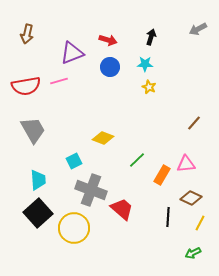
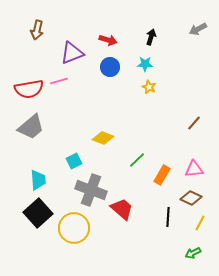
brown arrow: moved 10 px right, 4 px up
red semicircle: moved 3 px right, 3 px down
gray trapezoid: moved 2 px left, 3 px up; rotated 80 degrees clockwise
pink triangle: moved 8 px right, 5 px down
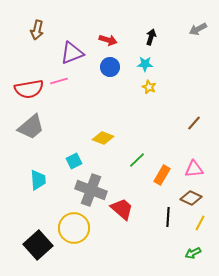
black square: moved 32 px down
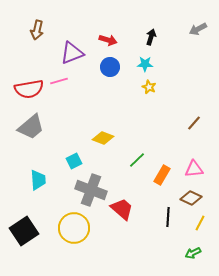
black square: moved 14 px left, 14 px up; rotated 8 degrees clockwise
